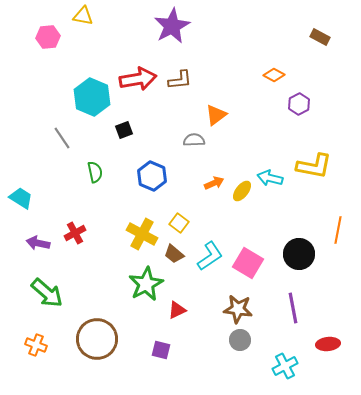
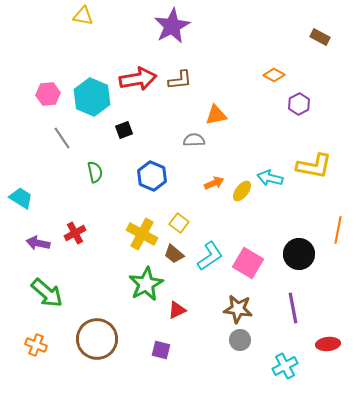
pink hexagon: moved 57 px down
orange triangle: rotated 25 degrees clockwise
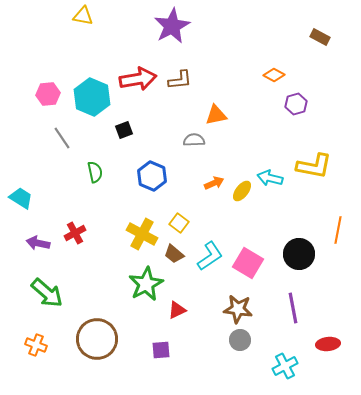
purple hexagon: moved 3 px left; rotated 10 degrees clockwise
purple square: rotated 18 degrees counterclockwise
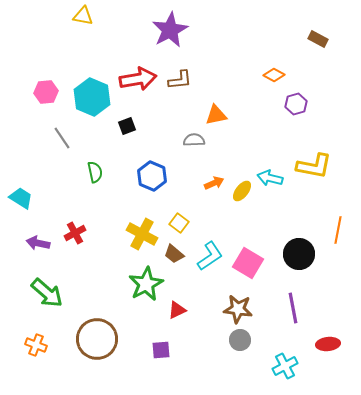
purple star: moved 2 px left, 4 px down
brown rectangle: moved 2 px left, 2 px down
pink hexagon: moved 2 px left, 2 px up
black square: moved 3 px right, 4 px up
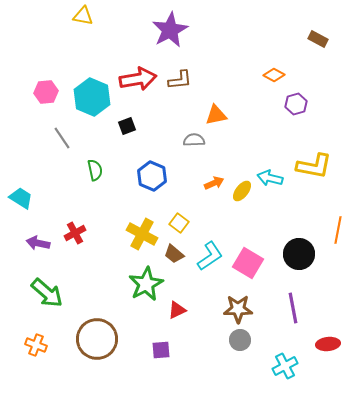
green semicircle: moved 2 px up
brown star: rotated 8 degrees counterclockwise
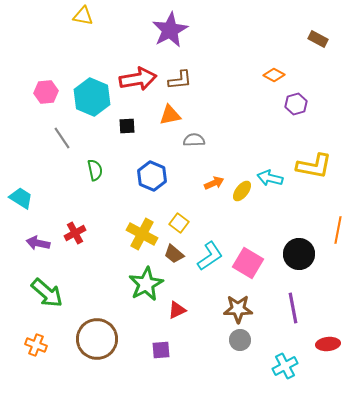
orange triangle: moved 46 px left
black square: rotated 18 degrees clockwise
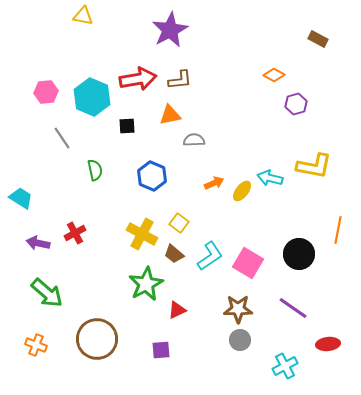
purple line: rotated 44 degrees counterclockwise
